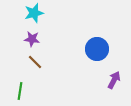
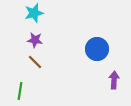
purple star: moved 3 px right, 1 px down
purple arrow: rotated 24 degrees counterclockwise
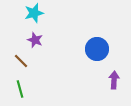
purple star: rotated 14 degrees clockwise
brown line: moved 14 px left, 1 px up
green line: moved 2 px up; rotated 24 degrees counterclockwise
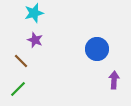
green line: moved 2 px left; rotated 60 degrees clockwise
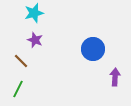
blue circle: moved 4 px left
purple arrow: moved 1 px right, 3 px up
green line: rotated 18 degrees counterclockwise
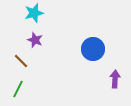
purple arrow: moved 2 px down
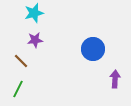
purple star: rotated 28 degrees counterclockwise
